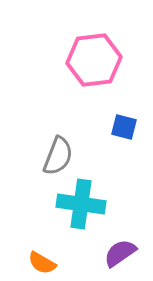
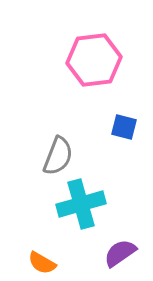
cyan cross: rotated 24 degrees counterclockwise
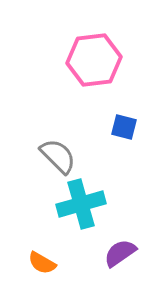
gray semicircle: rotated 66 degrees counterclockwise
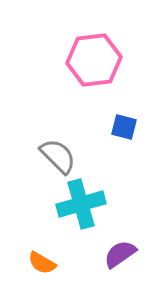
purple semicircle: moved 1 px down
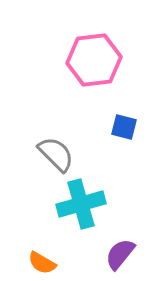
gray semicircle: moved 2 px left, 2 px up
purple semicircle: rotated 16 degrees counterclockwise
